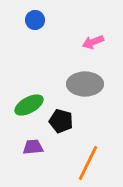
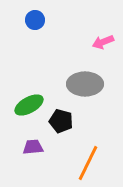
pink arrow: moved 10 px right
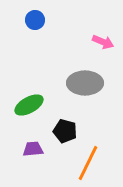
pink arrow: rotated 135 degrees counterclockwise
gray ellipse: moved 1 px up
black pentagon: moved 4 px right, 10 px down
purple trapezoid: moved 2 px down
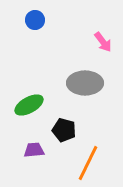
pink arrow: rotated 30 degrees clockwise
black pentagon: moved 1 px left, 1 px up
purple trapezoid: moved 1 px right, 1 px down
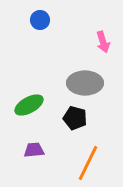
blue circle: moved 5 px right
pink arrow: rotated 20 degrees clockwise
black pentagon: moved 11 px right, 12 px up
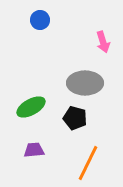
green ellipse: moved 2 px right, 2 px down
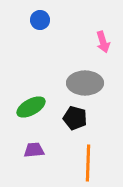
orange line: rotated 24 degrees counterclockwise
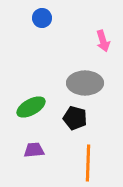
blue circle: moved 2 px right, 2 px up
pink arrow: moved 1 px up
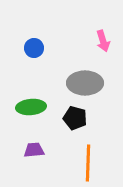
blue circle: moved 8 px left, 30 px down
green ellipse: rotated 24 degrees clockwise
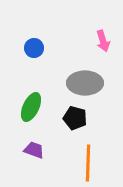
green ellipse: rotated 60 degrees counterclockwise
purple trapezoid: rotated 25 degrees clockwise
